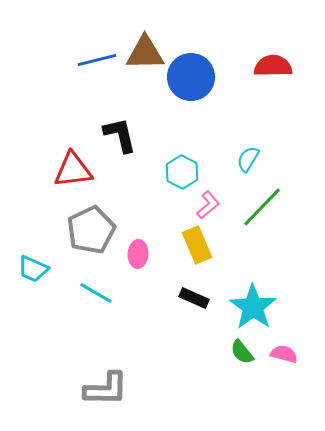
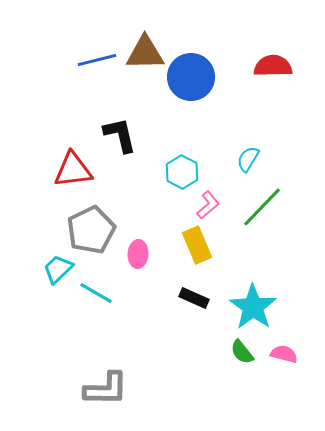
cyan trapezoid: moved 25 px right; rotated 112 degrees clockwise
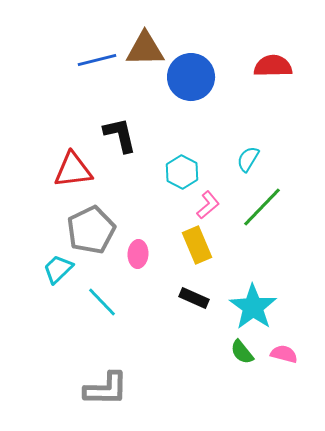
brown triangle: moved 4 px up
cyan line: moved 6 px right, 9 px down; rotated 16 degrees clockwise
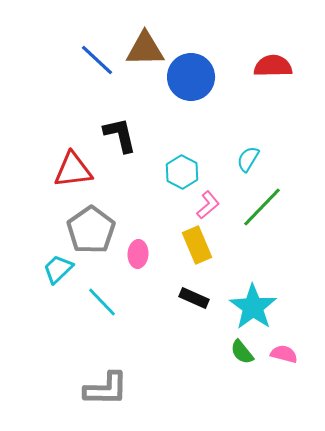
blue line: rotated 57 degrees clockwise
gray pentagon: rotated 9 degrees counterclockwise
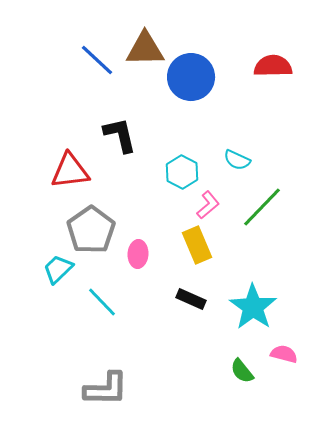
cyan semicircle: moved 11 px left, 1 px down; rotated 96 degrees counterclockwise
red triangle: moved 3 px left, 1 px down
black rectangle: moved 3 px left, 1 px down
green semicircle: moved 19 px down
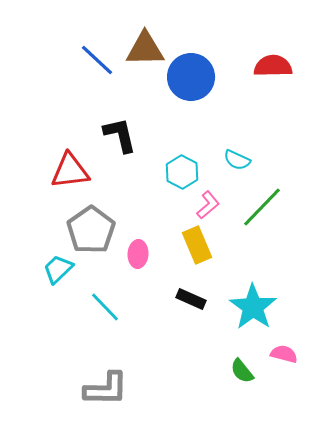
cyan line: moved 3 px right, 5 px down
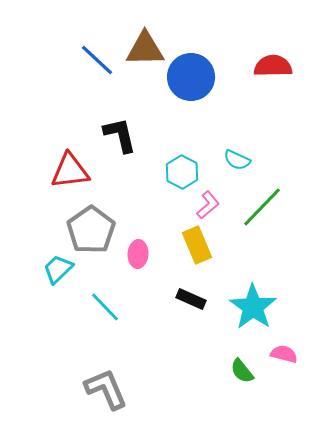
gray L-shape: rotated 114 degrees counterclockwise
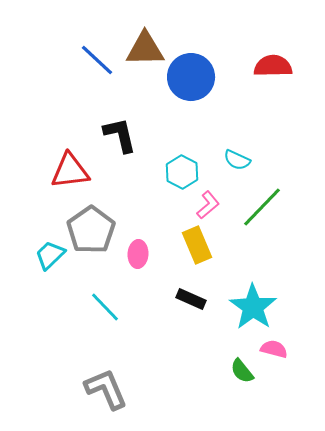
cyan trapezoid: moved 8 px left, 14 px up
pink semicircle: moved 10 px left, 5 px up
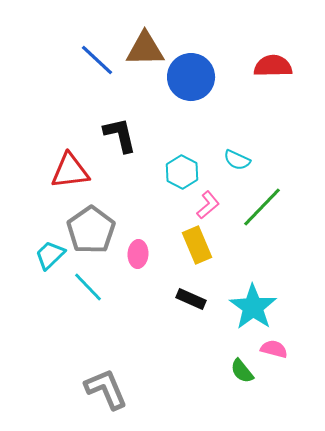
cyan line: moved 17 px left, 20 px up
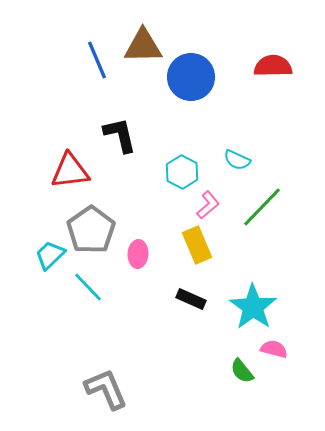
brown triangle: moved 2 px left, 3 px up
blue line: rotated 24 degrees clockwise
